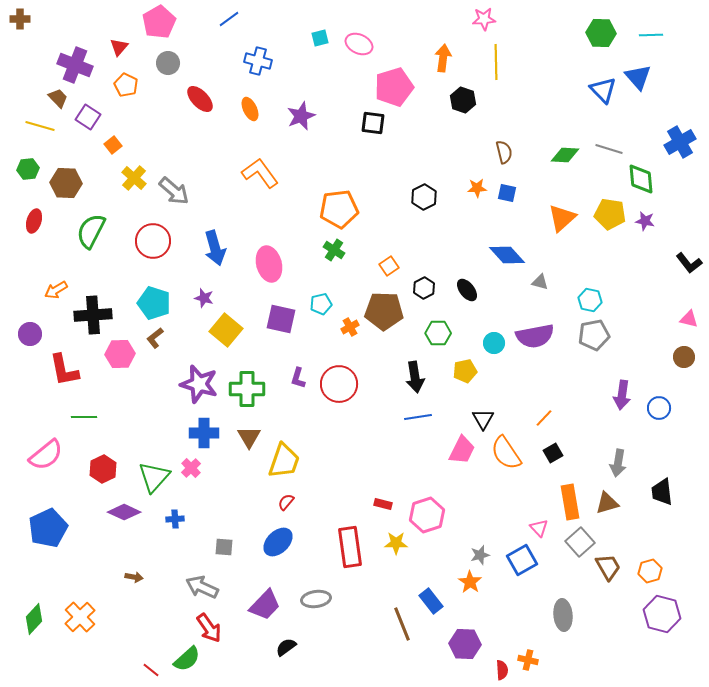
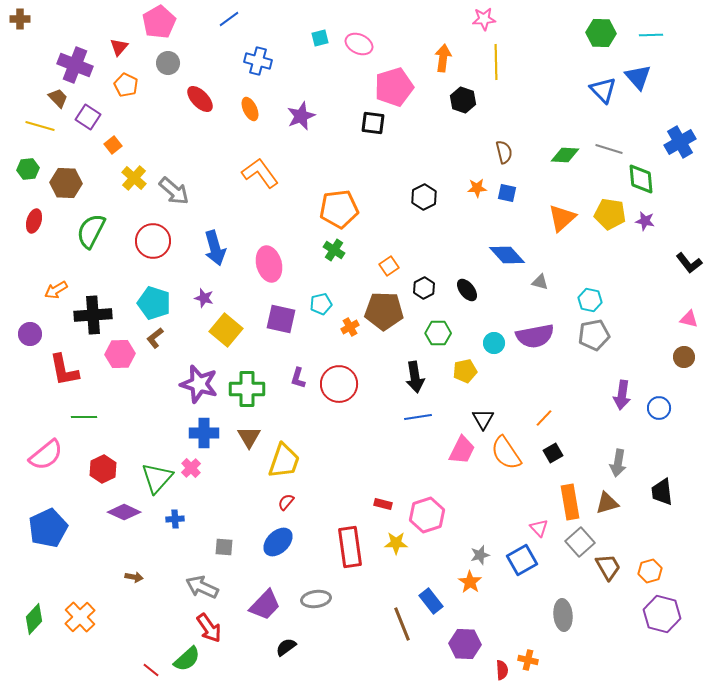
green triangle at (154, 477): moved 3 px right, 1 px down
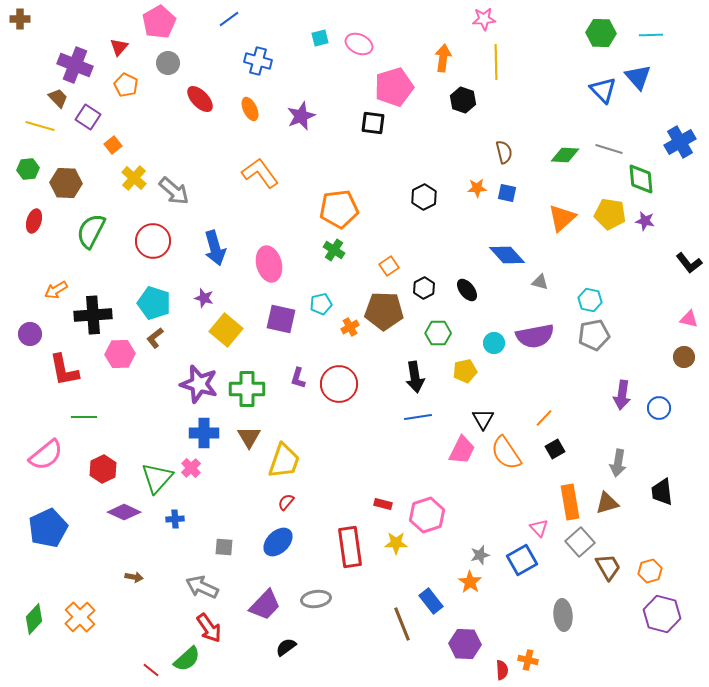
black square at (553, 453): moved 2 px right, 4 px up
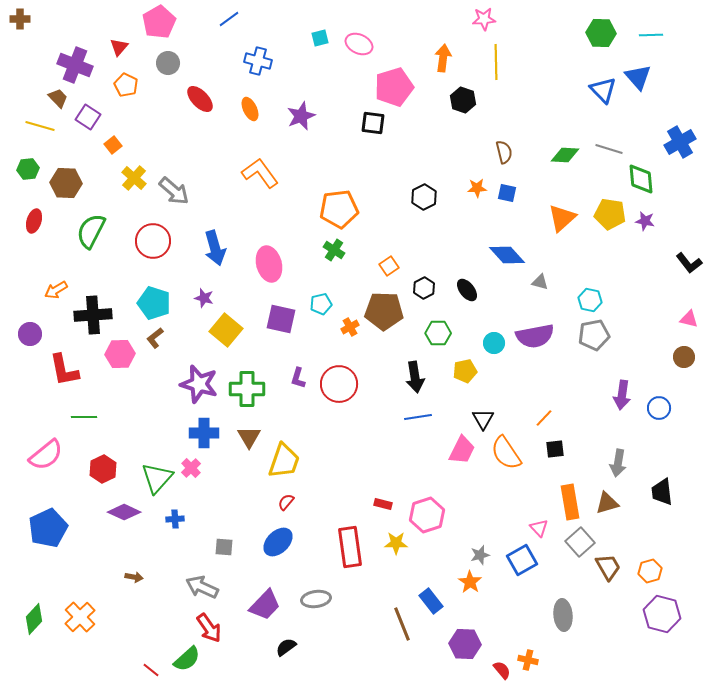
black square at (555, 449): rotated 24 degrees clockwise
red semicircle at (502, 670): rotated 36 degrees counterclockwise
